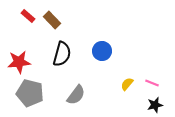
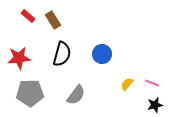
brown rectangle: moved 1 px right; rotated 12 degrees clockwise
blue circle: moved 3 px down
red star: moved 4 px up
gray pentagon: rotated 16 degrees counterclockwise
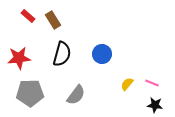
black star: rotated 21 degrees clockwise
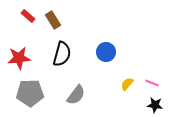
blue circle: moved 4 px right, 2 px up
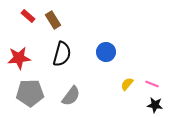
pink line: moved 1 px down
gray semicircle: moved 5 px left, 1 px down
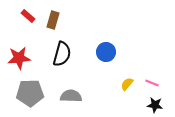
brown rectangle: rotated 48 degrees clockwise
pink line: moved 1 px up
gray semicircle: rotated 125 degrees counterclockwise
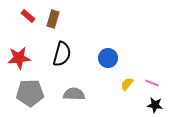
brown rectangle: moved 1 px up
blue circle: moved 2 px right, 6 px down
gray semicircle: moved 3 px right, 2 px up
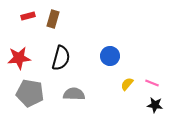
red rectangle: rotated 56 degrees counterclockwise
black semicircle: moved 1 px left, 4 px down
blue circle: moved 2 px right, 2 px up
gray pentagon: rotated 12 degrees clockwise
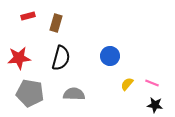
brown rectangle: moved 3 px right, 4 px down
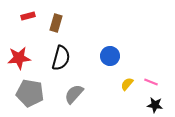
pink line: moved 1 px left, 1 px up
gray semicircle: rotated 50 degrees counterclockwise
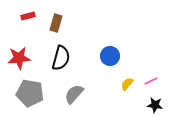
pink line: moved 1 px up; rotated 48 degrees counterclockwise
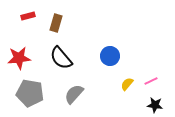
black semicircle: rotated 125 degrees clockwise
